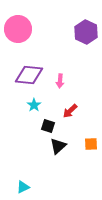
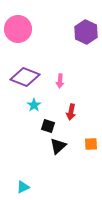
purple diamond: moved 4 px left, 2 px down; rotated 16 degrees clockwise
red arrow: moved 1 px right, 1 px down; rotated 35 degrees counterclockwise
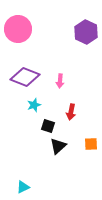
cyan star: rotated 16 degrees clockwise
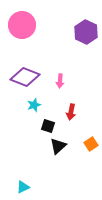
pink circle: moved 4 px right, 4 px up
orange square: rotated 32 degrees counterclockwise
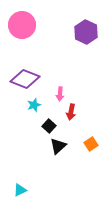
purple diamond: moved 2 px down
pink arrow: moved 13 px down
black square: moved 1 px right; rotated 24 degrees clockwise
cyan triangle: moved 3 px left, 3 px down
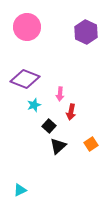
pink circle: moved 5 px right, 2 px down
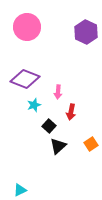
pink arrow: moved 2 px left, 2 px up
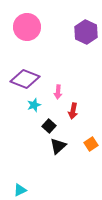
red arrow: moved 2 px right, 1 px up
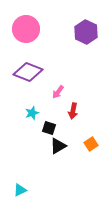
pink circle: moved 1 px left, 2 px down
purple diamond: moved 3 px right, 7 px up
pink arrow: rotated 32 degrees clockwise
cyan star: moved 2 px left, 8 px down
black square: moved 2 px down; rotated 24 degrees counterclockwise
black triangle: rotated 12 degrees clockwise
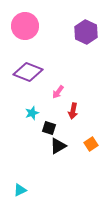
pink circle: moved 1 px left, 3 px up
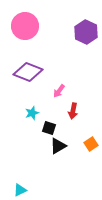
pink arrow: moved 1 px right, 1 px up
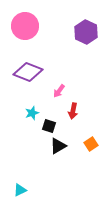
black square: moved 2 px up
